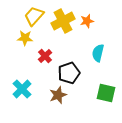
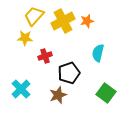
red cross: rotated 24 degrees clockwise
cyan cross: moved 1 px left
green square: rotated 24 degrees clockwise
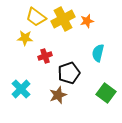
yellow trapezoid: moved 2 px right, 1 px down; rotated 95 degrees counterclockwise
yellow cross: moved 2 px up
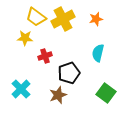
orange star: moved 9 px right, 2 px up
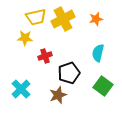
yellow trapezoid: rotated 50 degrees counterclockwise
green square: moved 3 px left, 7 px up
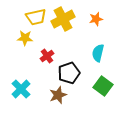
red cross: moved 2 px right; rotated 16 degrees counterclockwise
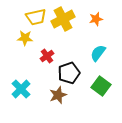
cyan semicircle: rotated 24 degrees clockwise
green square: moved 2 px left
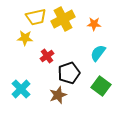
orange star: moved 2 px left, 5 px down; rotated 16 degrees clockwise
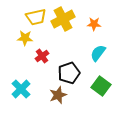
red cross: moved 5 px left
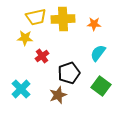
yellow cross: rotated 25 degrees clockwise
